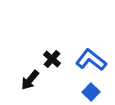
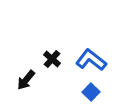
black arrow: moved 4 px left
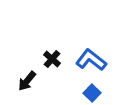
black arrow: moved 1 px right, 1 px down
blue square: moved 1 px right, 1 px down
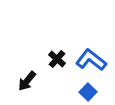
black cross: moved 5 px right
blue square: moved 4 px left, 1 px up
